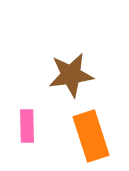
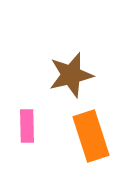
brown star: rotated 6 degrees counterclockwise
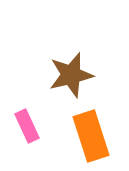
pink rectangle: rotated 24 degrees counterclockwise
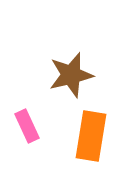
orange rectangle: rotated 27 degrees clockwise
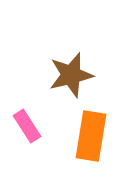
pink rectangle: rotated 8 degrees counterclockwise
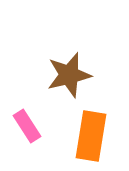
brown star: moved 2 px left
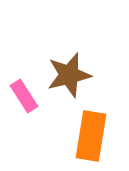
pink rectangle: moved 3 px left, 30 px up
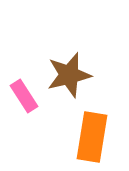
orange rectangle: moved 1 px right, 1 px down
